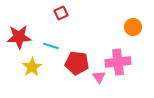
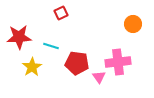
orange circle: moved 3 px up
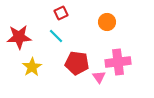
orange circle: moved 26 px left, 2 px up
cyan line: moved 5 px right, 10 px up; rotated 28 degrees clockwise
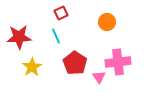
cyan line: rotated 21 degrees clockwise
red pentagon: moved 2 px left; rotated 25 degrees clockwise
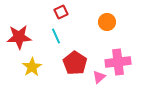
red square: moved 1 px up
pink triangle: rotated 24 degrees clockwise
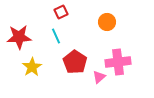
red pentagon: moved 1 px up
